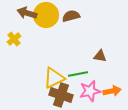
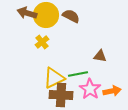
brown semicircle: rotated 42 degrees clockwise
yellow cross: moved 28 px right, 3 px down
pink star: moved 2 px up; rotated 25 degrees counterclockwise
brown cross: rotated 15 degrees counterclockwise
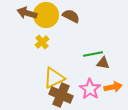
brown triangle: moved 3 px right, 7 px down
green line: moved 15 px right, 20 px up
orange arrow: moved 1 px right, 4 px up
brown cross: rotated 20 degrees clockwise
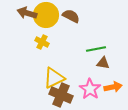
yellow cross: rotated 24 degrees counterclockwise
green line: moved 3 px right, 5 px up
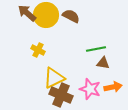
brown arrow: rotated 24 degrees clockwise
yellow cross: moved 4 px left, 8 px down
pink star: rotated 15 degrees counterclockwise
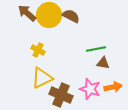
yellow circle: moved 3 px right
yellow triangle: moved 12 px left
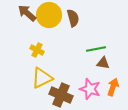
brown semicircle: moved 2 px right, 2 px down; rotated 48 degrees clockwise
yellow cross: moved 1 px left
orange arrow: rotated 60 degrees counterclockwise
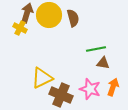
brown arrow: rotated 66 degrees clockwise
yellow cross: moved 17 px left, 22 px up
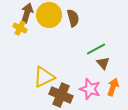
green line: rotated 18 degrees counterclockwise
brown triangle: rotated 40 degrees clockwise
yellow triangle: moved 2 px right, 1 px up
